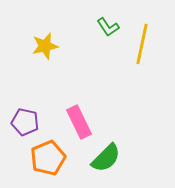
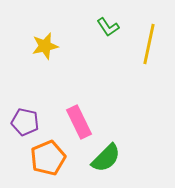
yellow line: moved 7 px right
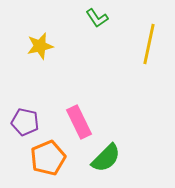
green L-shape: moved 11 px left, 9 px up
yellow star: moved 5 px left
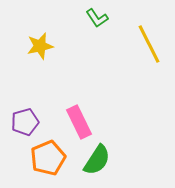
yellow line: rotated 39 degrees counterclockwise
purple pentagon: rotated 28 degrees counterclockwise
green semicircle: moved 9 px left, 2 px down; rotated 12 degrees counterclockwise
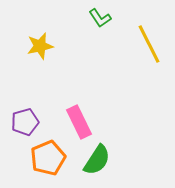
green L-shape: moved 3 px right
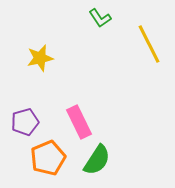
yellow star: moved 12 px down
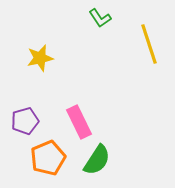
yellow line: rotated 9 degrees clockwise
purple pentagon: moved 1 px up
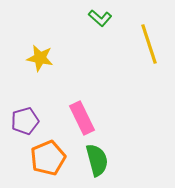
green L-shape: rotated 15 degrees counterclockwise
yellow star: rotated 24 degrees clockwise
pink rectangle: moved 3 px right, 4 px up
green semicircle: rotated 48 degrees counterclockwise
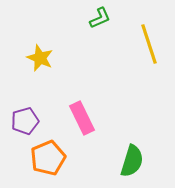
green L-shape: rotated 65 degrees counterclockwise
yellow star: rotated 12 degrees clockwise
green semicircle: moved 35 px right, 1 px down; rotated 32 degrees clockwise
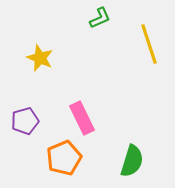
orange pentagon: moved 16 px right
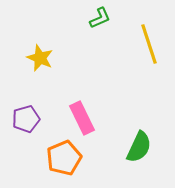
purple pentagon: moved 1 px right, 2 px up
green semicircle: moved 7 px right, 14 px up; rotated 8 degrees clockwise
